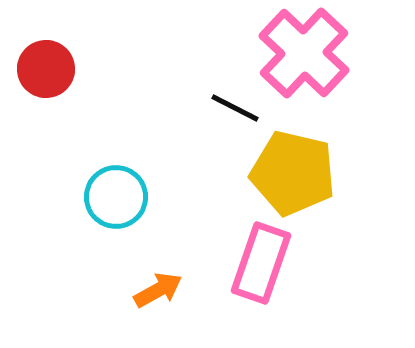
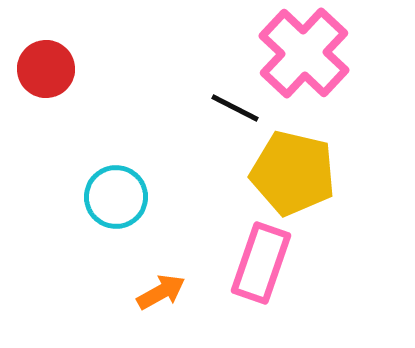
orange arrow: moved 3 px right, 2 px down
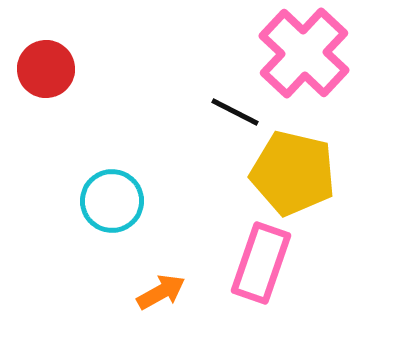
black line: moved 4 px down
cyan circle: moved 4 px left, 4 px down
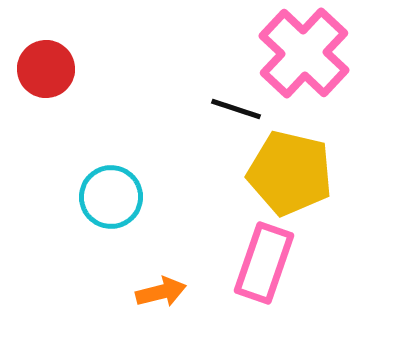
black line: moved 1 px right, 3 px up; rotated 9 degrees counterclockwise
yellow pentagon: moved 3 px left
cyan circle: moved 1 px left, 4 px up
pink rectangle: moved 3 px right
orange arrow: rotated 15 degrees clockwise
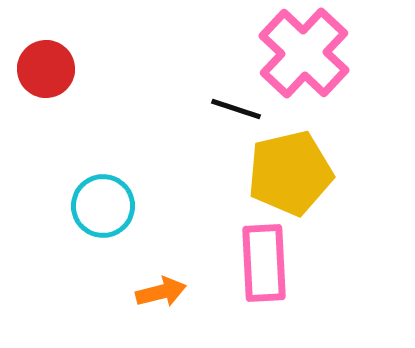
yellow pentagon: rotated 26 degrees counterclockwise
cyan circle: moved 8 px left, 9 px down
pink rectangle: rotated 22 degrees counterclockwise
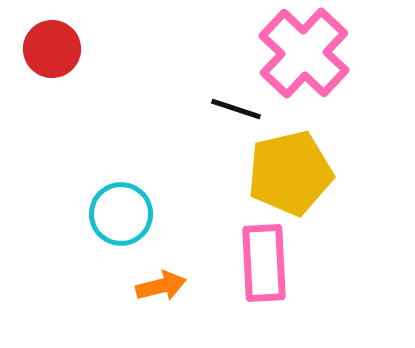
red circle: moved 6 px right, 20 px up
cyan circle: moved 18 px right, 8 px down
orange arrow: moved 6 px up
